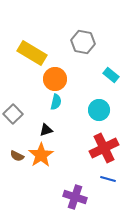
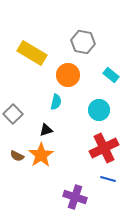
orange circle: moved 13 px right, 4 px up
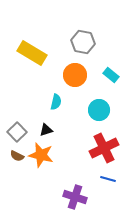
orange circle: moved 7 px right
gray square: moved 4 px right, 18 px down
orange star: rotated 25 degrees counterclockwise
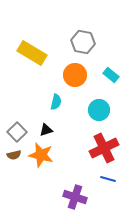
brown semicircle: moved 3 px left, 1 px up; rotated 40 degrees counterclockwise
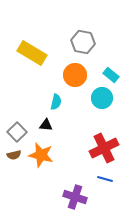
cyan circle: moved 3 px right, 12 px up
black triangle: moved 5 px up; rotated 24 degrees clockwise
blue line: moved 3 px left
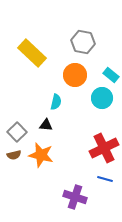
yellow rectangle: rotated 12 degrees clockwise
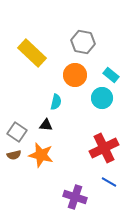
gray square: rotated 12 degrees counterclockwise
blue line: moved 4 px right, 3 px down; rotated 14 degrees clockwise
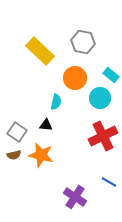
yellow rectangle: moved 8 px right, 2 px up
orange circle: moved 3 px down
cyan circle: moved 2 px left
red cross: moved 1 px left, 12 px up
purple cross: rotated 15 degrees clockwise
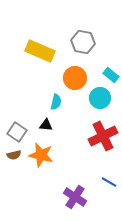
yellow rectangle: rotated 20 degrees counterclockwise
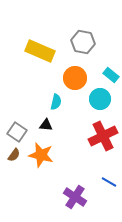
cyan circle: moved 1 px down
brown semicircle: rotated 40 degrees counterclockwise
